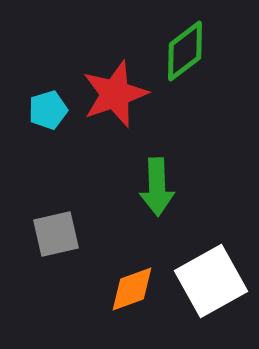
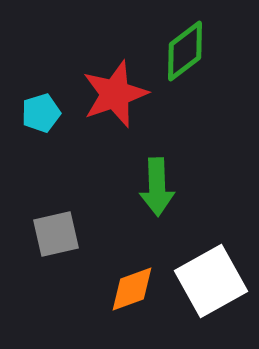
cyan pentagon: moved 7 px left, 3 px down
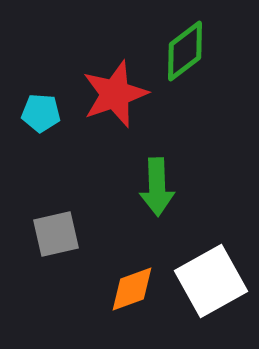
cyan pentagon: rotated 21 degrees clockwise
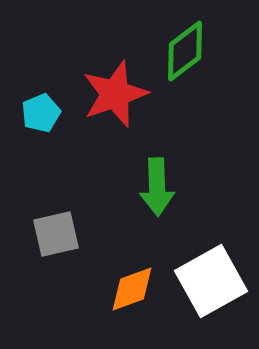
cyan pentagon: rotated 27 degrees counterclockwise
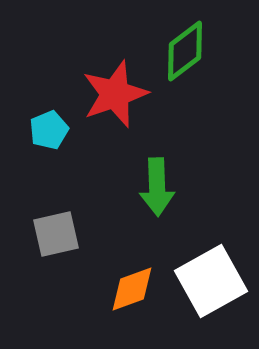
cyan pentagon: moved 8 px right, 17 px down
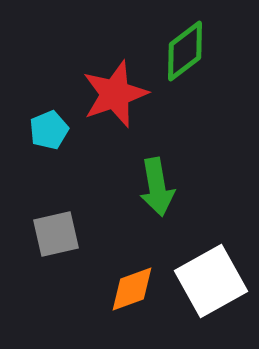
green arrow: rotated 8 degrees counterclockwise
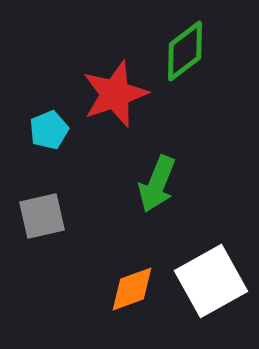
green arrow: moved 3 px up; rotated 32 degrees clockwise
gray square: moved 14 px left, 18 px up
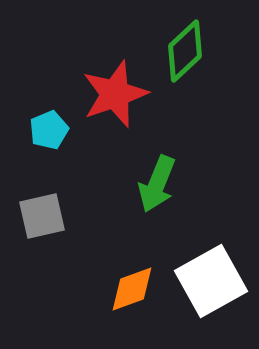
green diamond: rotated 6 degrees counterclockwise
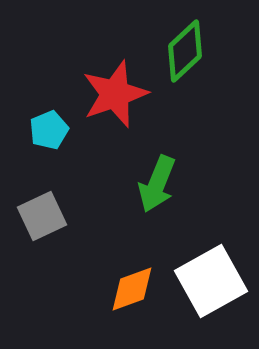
gray square: rotated 12 degrees counterclockwise
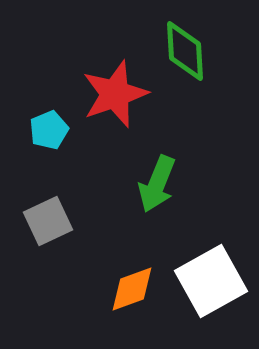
green diamond: rotated 50 degrees counterclockwise
gray square: moved 6 px right, 5 px down
